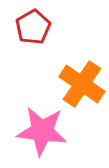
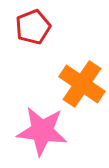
red pentagon: rotated 8 degrees clockwise
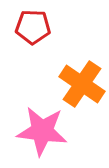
red pentagon: rotated 24 degrees clockwise
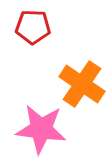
pink star: moved 1 px left, 2 px up
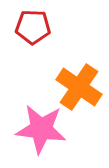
orange cross: moved 3 px left, 3 px down
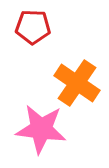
orange cross: moved 2 px left, 4 px up
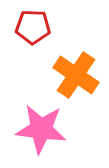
orange cross: moved 1 px left, 8 px up
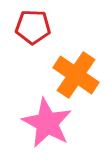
pink star: moved 6 px right, 6 px up; rotated 21 degrees clockwise
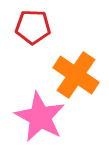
pink star: moved 7 px left, 6 px up
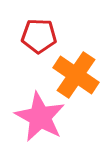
red pentagon: moved 6 px right, 9 px down
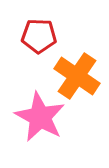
orange cross: moved 1 px right, 1 px down
